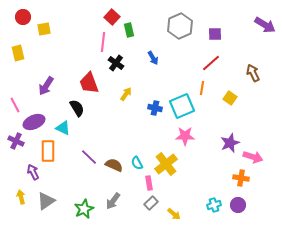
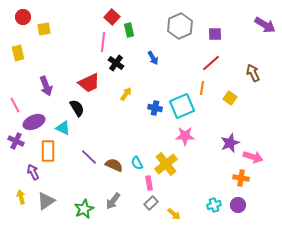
red trapezoid at (89, 83): rotated 95 degrees counterclockwise
purple arrow at (46, 86): rotated 54 degrees counterclockwise
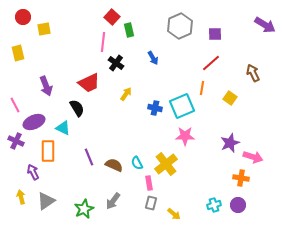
purple line at (89, 157): rotated 24 degrees clockwise
gray rectangle at (151, 203): rotated 32 degrees counterclockwise
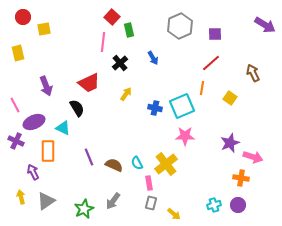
black cross at (116, 63): moved 4 px right; rotated 14 degrees clockwise
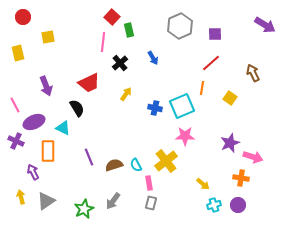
yellow square at (44, 29): moved 4 px right, 8 px down
cyan semicircle at (137, 163): moved 1 px left, 2 px down
yellow cross at (166, 164): moved 3 px up
brown semicircle at (114, 165): rotated 42 degrees counterclockwise
yellow arrow at (174, 214): moved 29 px right, 30 px up
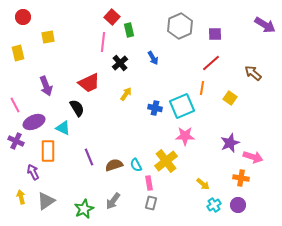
brown arrow at (253, 73): rotated 24 degrees counterclockwise
cyan cross at (214, 205): rotated 16 degrees counterclockwise
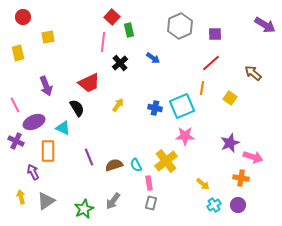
blue arrow at (153, 58): rotated 24 degrees counterclockwise
yellow arrow at (126, 94): moved 8 px left, 11 px down
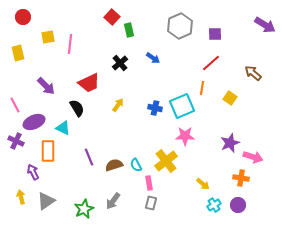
pink line at (103, 42): moved 33 px left, 2 px down
purple arrow at (46, 86): rotated 24 degrees counterclockwise
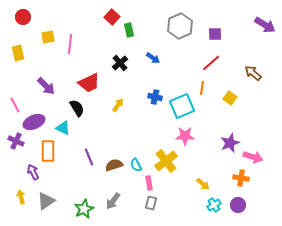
blue cross at (155, 108): moved 11 px up
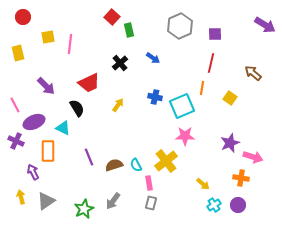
red line at (211, 63): rotated 36 degrees counterclockwise
